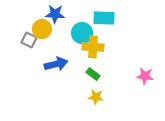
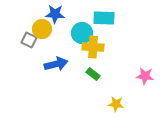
yellow star: moved 20 px right, 7 px down
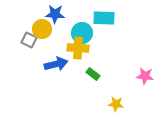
yellow cross: moved 15 px left, 1 px down
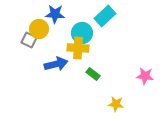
cyan rectangle: moved 1 px right, 2 px up; rotated 45 degrees counterclockwise
yellow circle: moved 3 px left
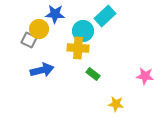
cyan circle: moved 1 px right, 2 px up
blue arrow: moved 14 px left, 6 px down
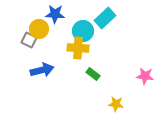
cyan rectangle: moved 2 px down
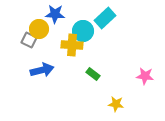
yellow cross: moved 6 px left, 3 px up
